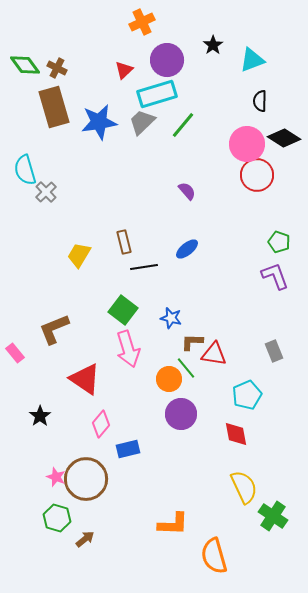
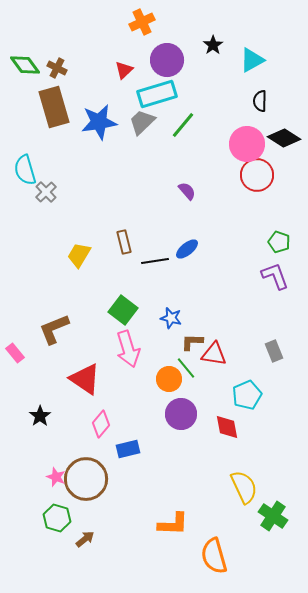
cyan triangle at (252, 60): rotated 8 degrees counterclockwise
black line at (144, 267): moved 11 px right, 6 px up
red diamond at (236, 434): moved 9 px left, 7 px up
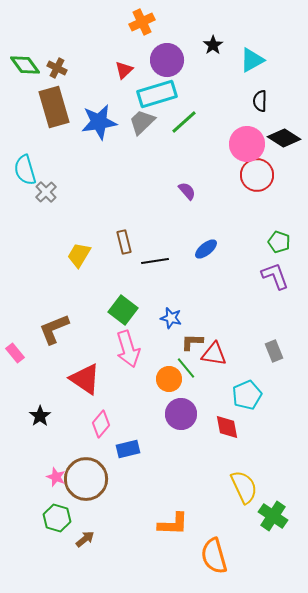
green line at (183, 125): moved 1 px right, 3 px up; rotated 8 degrees clockwise
blue ellipse at (187, 249): moved 19 px right
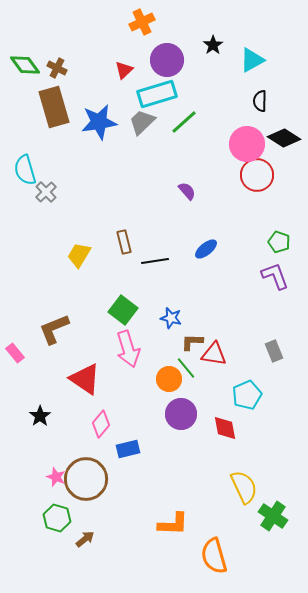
red diamond at (227, 427): moved 2 px left, 1 px down
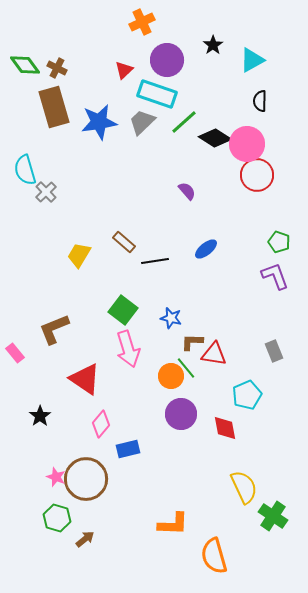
cyan rectangle at (157, 94): rotated 36 degrees clockwise
black diamond at (284, 138): moved 69 px left
brown rectangle at (124, 242): rotated 35 degrees counterclockwise
orange circle at (169, 379): moved 2 px right, 3 px up
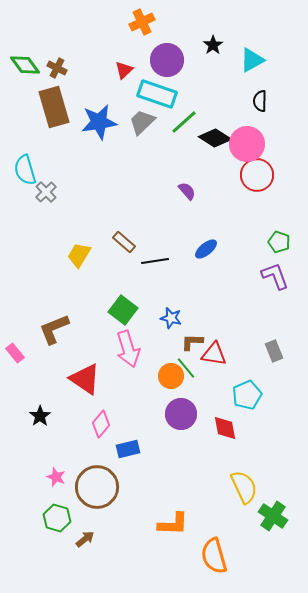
brown circle at (86, 479): moved 11 px right, 8 px down
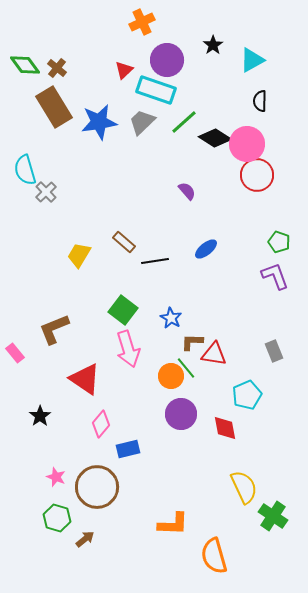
brown cross at (57, 68): rotated 12 degrees clockwise
cyan rectangle at (157, 94): moved 1 px left, 4 px up
brown rectangle at (54, 107): rotated 15 degrees counterclockwise
blue star at (171, 318): rotated 15 degrees clockwise
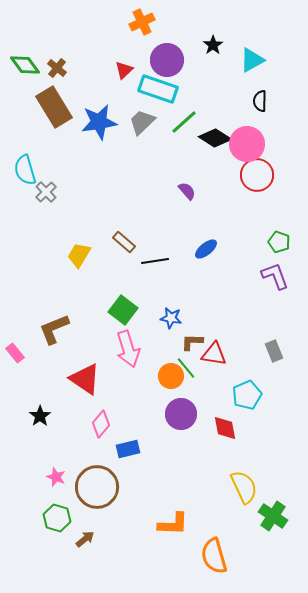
cyan rectangle at (156, 90): moved 2 px right, 1 px up
blue star at (171, 318): rotated 20 degrees counterclockwise
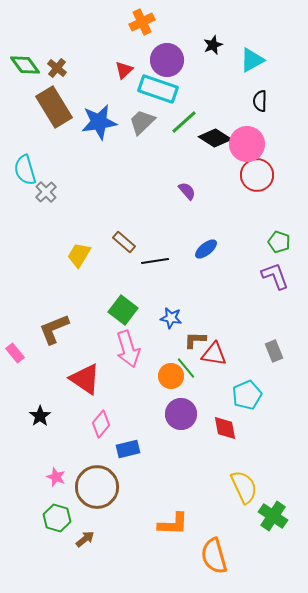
black star at (213, 45): rotated 12 degrees clockwise
brown L-shape at (192, 342): moved 3 px right, 2 px up
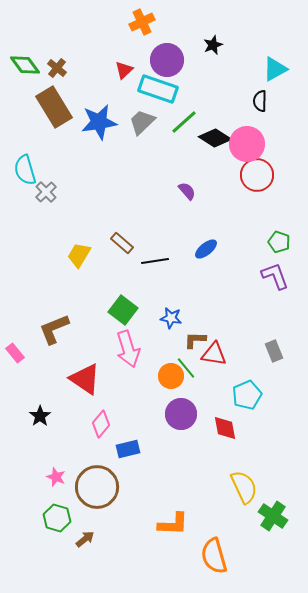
cyan triangle at (252, 60): moved 23 px right, 9 px down
brown rectangle at (124, 242): moved 2 px left, 1 px down
